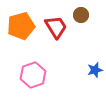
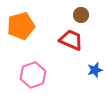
red trapezoid: moved 15 px right, 13 px down; rotated 35 degrees counterclockwise
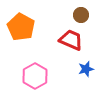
orange pentagon: moved 1 px down; rotated 28 degrees counterclockwise
blue star: moved 9 px left, 1 px up
pink hexagon: moved 2 px right, 1 px down; rotated 10 degrees counterclockwise
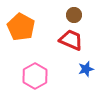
brown circle: moved 7 px left
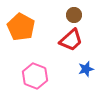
red trapezoid: rotated 115 degrees clockwise
pink hexagon: rotated 10 degrees counterclockwise
